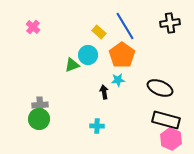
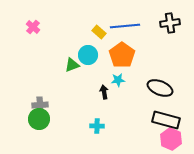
blue line: rotated 64 degrees counterclockwise
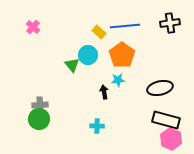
green triangle: rotated 49 degrees counterclockwise
black ellipse: rotated 35 degrees counterclockwise
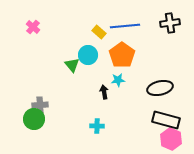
green circle: moved 5 px left
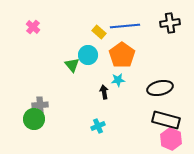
cyan cross: moved 1 px right; rotated 24 degrees counterclockwise
